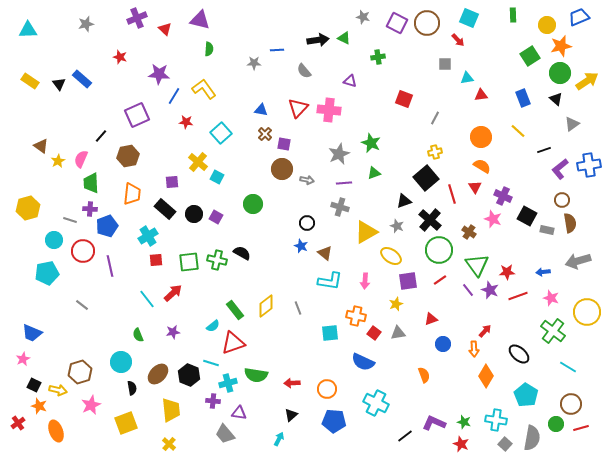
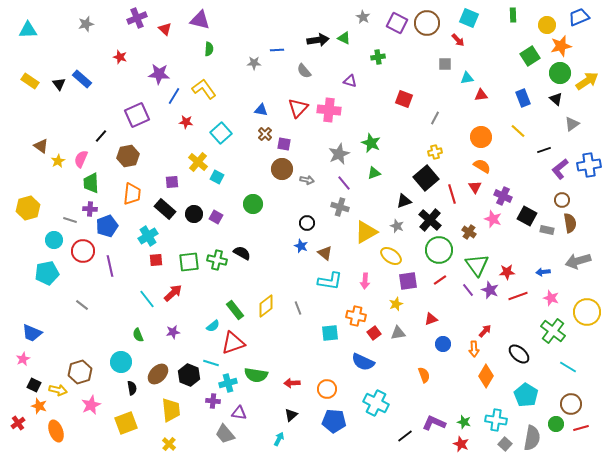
gray star at (363, 17): rotated 16 degrees clockwise
purple line at (344, 183): rotated 56 degrees clockwise
red square at (374, 333): rotated 16 degrees clockwise
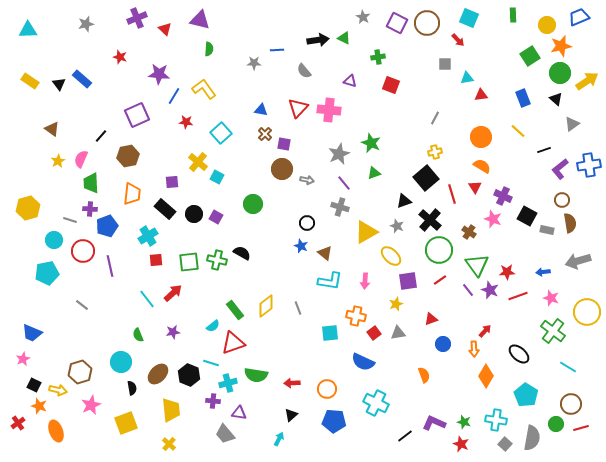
red square at (404, 99): moved 13 px left, 14 px up
brown triangle at (41, 146): moved 11 px right, 17 px up
yellow ellipse at (391, 256): rotated 10 degrees clockwise
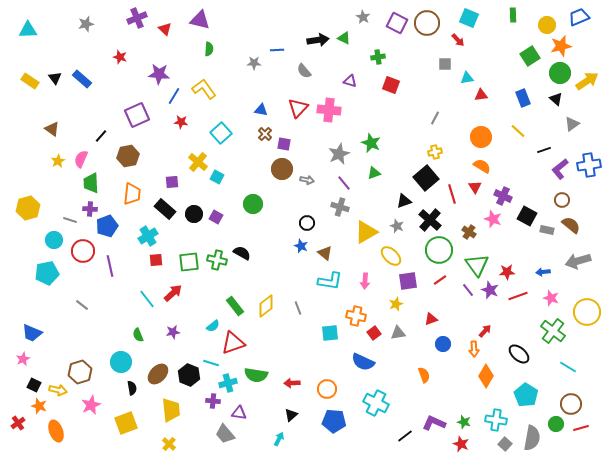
black triangle at (59, 84): moved 4 px left, 6 px up
red star at (186, 122): moved 5 px left
brown semicircle at (570, 223): moved 1 px right, 2 px down; rotated 42 degrees counterclockwise
green rectangle at (235, 310): moved 4 px up
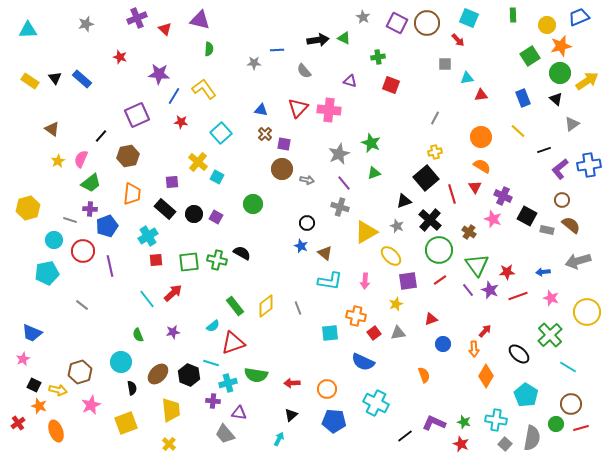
green trapezoid at (91, 183): rotated 125 degrees counterclockwise
green cross at (553, 331): moved 3 px left, 4 px down; rotated 10 degrees clockwise
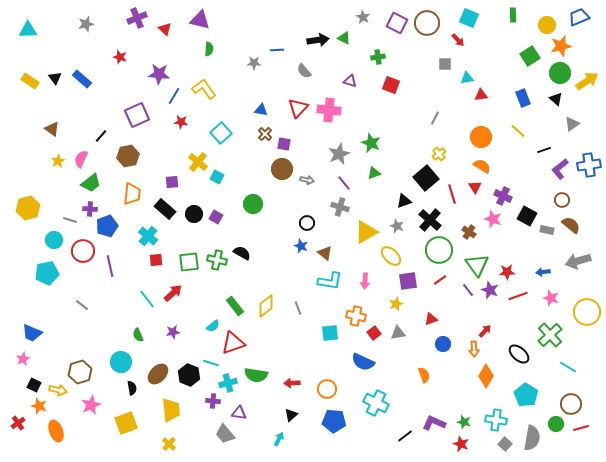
yellow cross at (435, 152): moved 4 px right, 2 px down; rotated 24 degrees counterclockwise
cyan cross at (148, 236): rotated 18 degrees counterclockwise
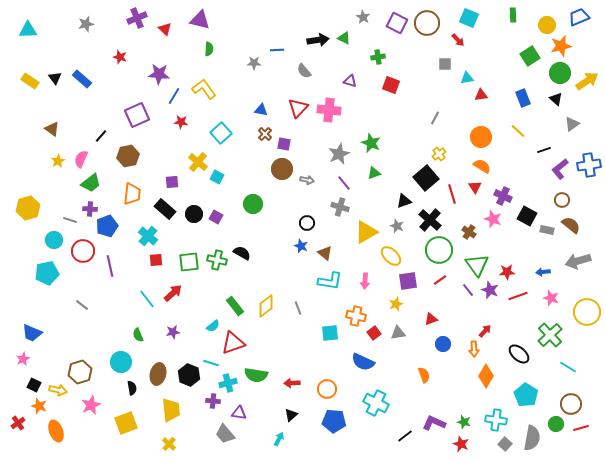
brown ellipse at (158, 374): rotated 30 degrees counterclockwise
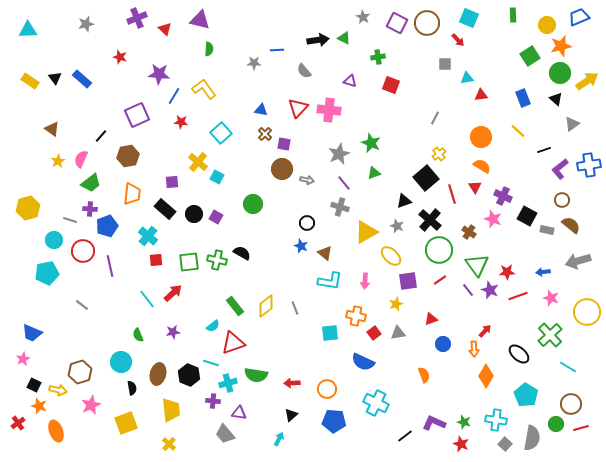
gray line at (298, 308): moved 3 px left
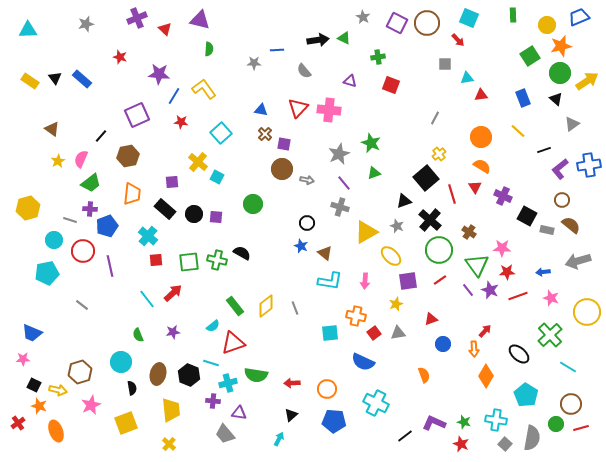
purple square at (216, 217): rotated 24 degrees counterclockwise
pink star at (493, 219): moved 9 px right, 29 px down; rotated 18 degrees counterclockwise
pink star at (23, 359): rotated 24 degrees clockwise
